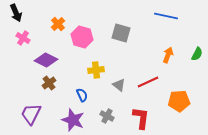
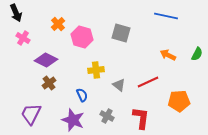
orange arrow: rotated 84 degrees counterclockwise
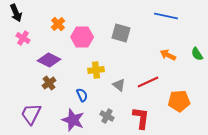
pink hexagon: rotated 15 degrees counterclockwise
green semicircle: rotated 120 degrees clockwise
purple diamond: moved 3 px right
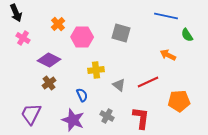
green semicircle: moved 10 px left, 19 px up
